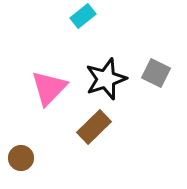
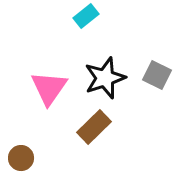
cyan rectangle: moved 3 px right
gray square: moved 1 px right, 2 px down
black star: moved 1 px left, 1 px up
pink triangle: rotated 9 degrees counterclockwise
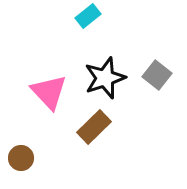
cyan rectangle: moved 2 px right
gray square: rotated 12 degrees clockwise
pink triangle: moved 4 px down; rotated 18 degrees counterclockwise
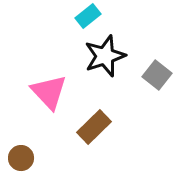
black star: moved 22 px up
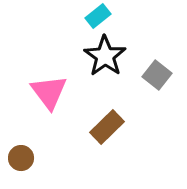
cyan rectangle: moved 10 px right
black star: rotated 18 degrees counterclockwise
pink triangle: rotated 6 degrees clockwise
brown rectangle: moved 13 px right
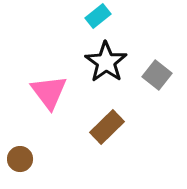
black star: moved 1 px right, 6 px down
brown circle: moved 1 px left, 1 px down
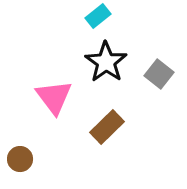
gray square: moved 2 px right, 1 px up
pink triangle: moved 5 px right, 5 px down
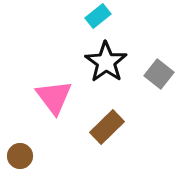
brown circle: moved 3 px up
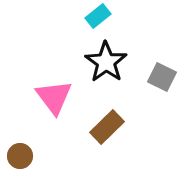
gray square: moved 3 px right, 3 px down; rotated 12 degrees counterclockwise
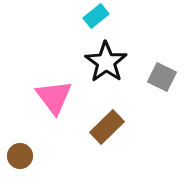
cyan rectangle: moved 2 px left
